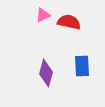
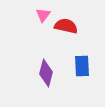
pink triangle: rotated 28 degrees counterclockwise
red semicircle: moved 3 px left, 4 px down
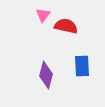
purple diamond: moved 2 px down
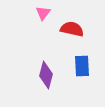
pink triangle: moved 2 px up
red semicircle: moved 6 px right, 3 px down
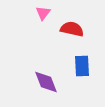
purple diamond: moved 7 px down; rotated 36 degrees counterclockwise
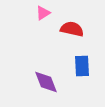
pink triangle: rotated 21 degrees clockwise
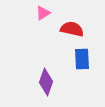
blue rectangle: moved 7 px up
purple diamond: rotated 40 degrees clockwise
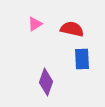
pink triangle: moved 8 px left, 11 px down
